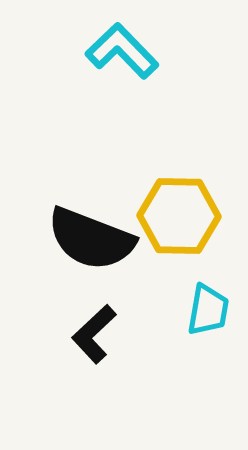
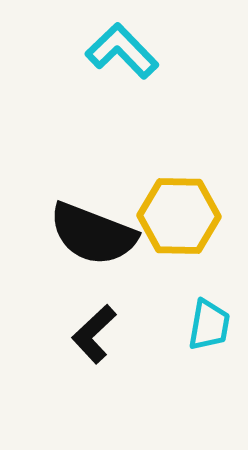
black semicircle: moved 2 px right, 5 px up
cyan trapezoid: moved 1 px right, 15 px down
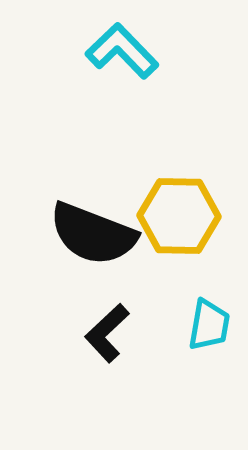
black L-shape: moved 13 px right, 1 px up
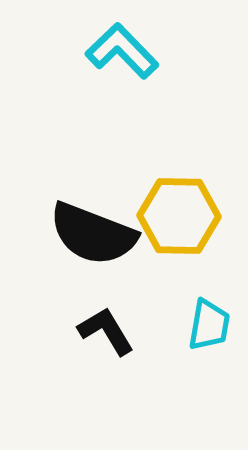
black L-shape: moved 1 px left, 2 px up; rotated 102 degrees clockwise
